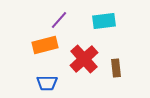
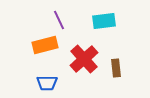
purple line: rotated 66 degrees counterclockwise
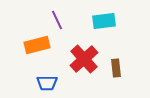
purple line: moved 2 px left
orange rectangle: moved 8 px left
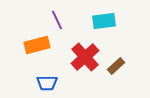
red cross: moved 1 px right, 2 px up
brown rectangle: moved 2 px up; rotated 54 degrees clockwise
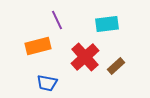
cyan rectangle: moved 3 px right, 3 px down
orange rectangle: moved 1 px right, 1 px down
blue trapezoid: rotated 10 degrees clockwise
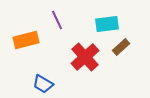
orange rectangle: moved 12 px left, 6 px up
brown rectangle: moved 5 px right, 19 px up
blue trapezoid: moved 4 px left, 1 px down; rotated 20 degrees clockwise
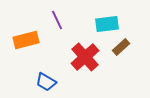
blue trapezoid: moved 3 px right, 2 px up
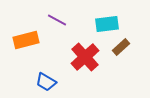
purple line: rotated 36 degrees counterclockwise
